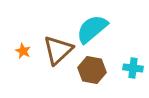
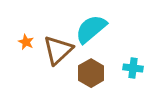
cyan semicircle: moved 1 px left
orange star: moved 3 px right, 9 px up
brown hexagon: moved 1 px left, 3 px down; rotated 20 degrees clockwise
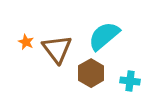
cyan semicircle: moved 13 px right, 7 px down
brown triangle: moved 1 px left, 1 px up; rotated 24 degrees counterclockwise
cyan cross: moved 3 px left, 13 px down
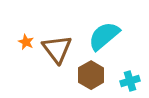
brown hexagon: moved 2 px down
cyan cross: rotated 24 degrees counterclockwise
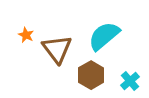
orange star: moved 7 px up
cyan cross: rotated 24 degrees counterclockwise
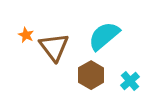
brown triangle: moved 3 px left, 2 px up
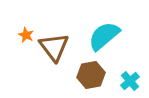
brown hexagon: rotated 20 degrees clockwise
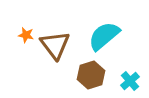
orange star: rotated 14 degrees counterclockwise
brown triangle: moved 1 px right, 2 px up
brown hexagon: rotated 8 degrees counterclockwise
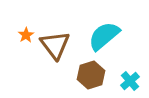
orange star: rotated 28 degrees clockwise
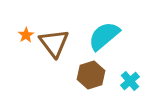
brown triangle: moved 1 px left, 2 px up
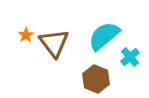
brown hexagon: moved 5 px right, 4 px down; rotated 20 degrees counterclockwise
cyan cross: moved 24 px up
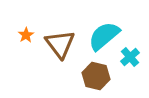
brown triangle: moved 6 px right, 1 px down
brown hexagon: moved 3 px up; rotated 8 degrees counterclockwise
